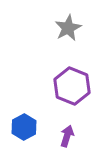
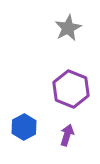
purple hexagon: moved 1 px left, 3 px down
purple arrow: moved 1 px up
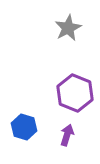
purple hexagon: moved 4 px right, 4 px down
blue hexagon: rotated 15 degrees counterclockwise
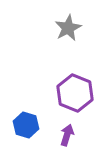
blue hexagon: moved 2 px right, 2 px up
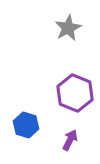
purple arrow: moved 3 px right, 5 px down; rotated 10 degrees clockwise
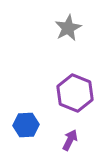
blue hexagon: rotated 20 degrees counterclockwise
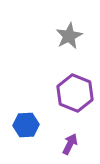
gray star: moved 1 px right, 8 px down
purple arrow: moved 4 px down
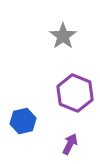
gray star: moved 6 px left; rotated 8 degrees counterclockwise
blue hexagon: moved 3 px left, 4 px up; rotated 10 degrees counterclockwise
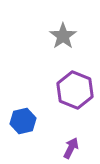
purple hexagon: moved 3 px up
purple arrow: moved 1 px right, 4 px down
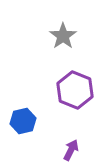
purple arrow: moved 2 px down
